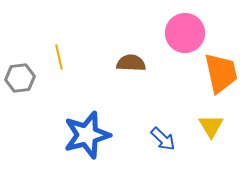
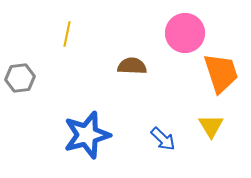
yellow line: moved 8 px right, 23 px up; rotated 25 degrees clockwise
brown semicircle: moved 1 px right, 3 px down
orange trapezoid: rotated 6 degrees counterclockwise
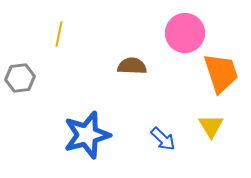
yellow line: moved 8 px left
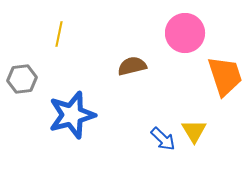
brown semicircle: rotated 16 degrees counterclockwise
orange trapezoid: moved 4 px right, 3 px down
gray hexagon: moved 2 px right, 1 px down
yellow triangle: moved 17 px left, 5 px down
blue star: moved 15 px left, 20 px up
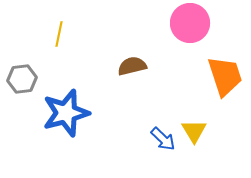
pink circle: moved 5 px right, 10 px up
blue star: moved 6 px left, 2 px up
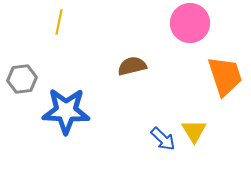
yellow line: moved 12 px up
blue star: moved 2 px up; rotated 18 degrees clockwise
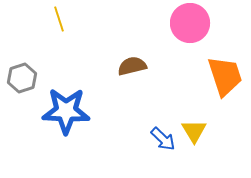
yellow line: moved 3 px up; rotated 30 degrees counterclockwise
gray hexagon: moved 1 px up; rotated 12 degrees counterclockwise
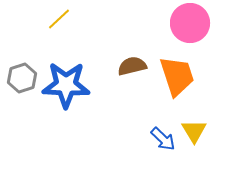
yellow line: rotated 65 degrees clockwise
orange trapezoid: moved 48 px left
blue star: moved 26 px up
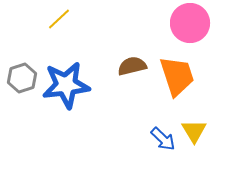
blue star: rotated 9 degrees counterclockwise
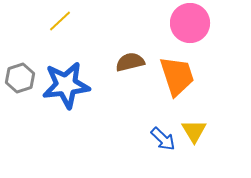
yellow line: moved 1 px right, 2 px down
brown semicircle: moved 2 px left, 4 px up
gray hexagon: moved 2 px left
